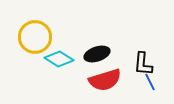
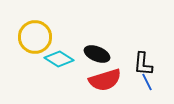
black ellipse: rotated 40 degrees clockwise
blue line: moved 3 px left
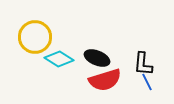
black ellipse: moved 4 px down
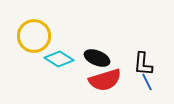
yellow circle: moved 1 px left, 1 px up
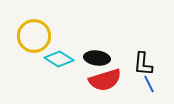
black ellipse: rotated 15 degrees counterclockwise
blue line: moved 2 px right, 2 px down
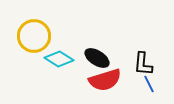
black ellipse: rotated 25 degrees clockwise
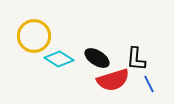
black L-shape: moved 7 px left, 5 px up
red semicircle: moved 8 px right
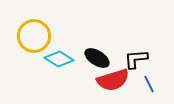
black L-shape: rotated 80 degrees clockwise
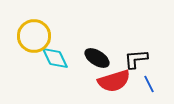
cyan diamond: moved 4 px left, 1 px up; rotated 32 degrees clockwise
red semicircle: moved 1 px right, 1 px down
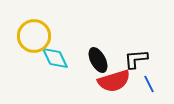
black ellipse: moved 1 px right, 2 px down; rotated 30 degrees clockwise
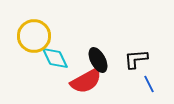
red semicircle: moved 28 px left; rotated 12 degrees counterclockwise
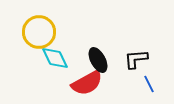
yellow circle: moved 5 px right, 4 px up
red semicircle: moved 1 px right, 2 px down
